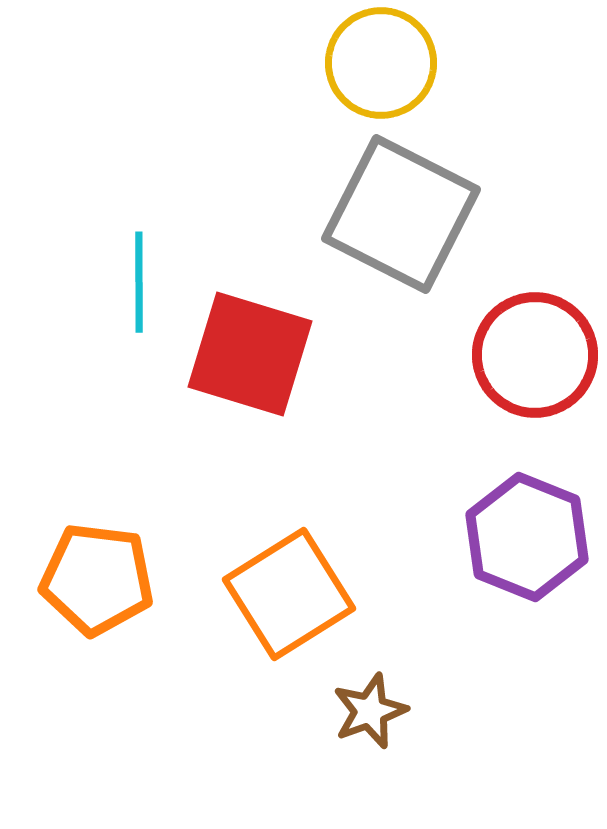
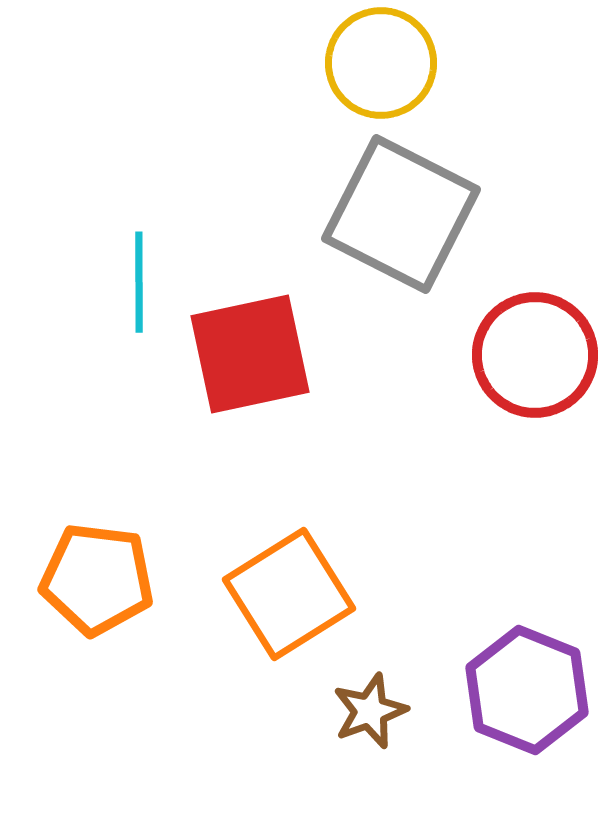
red square: rotated 29 degrees counterclockwise
purple hexagon: moved 153 px down
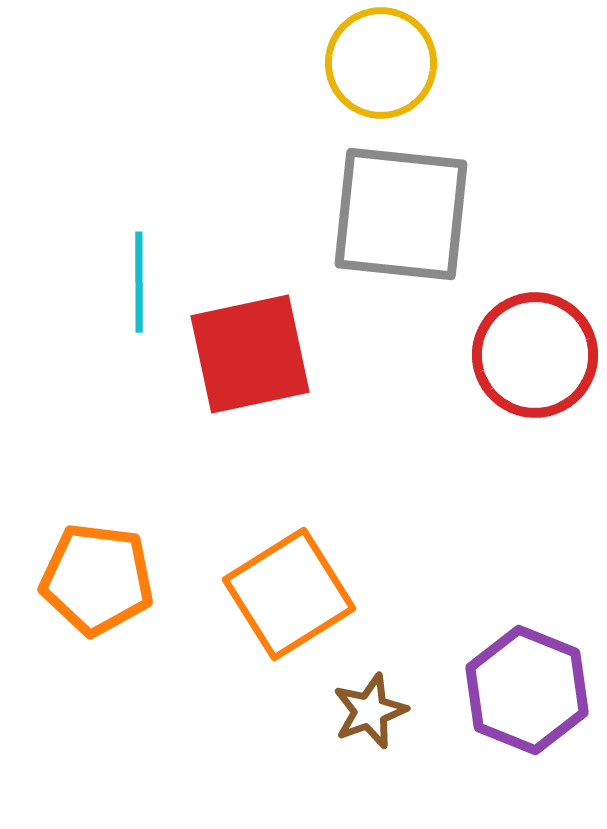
gray square: rotated 21 degrees counterclockwise
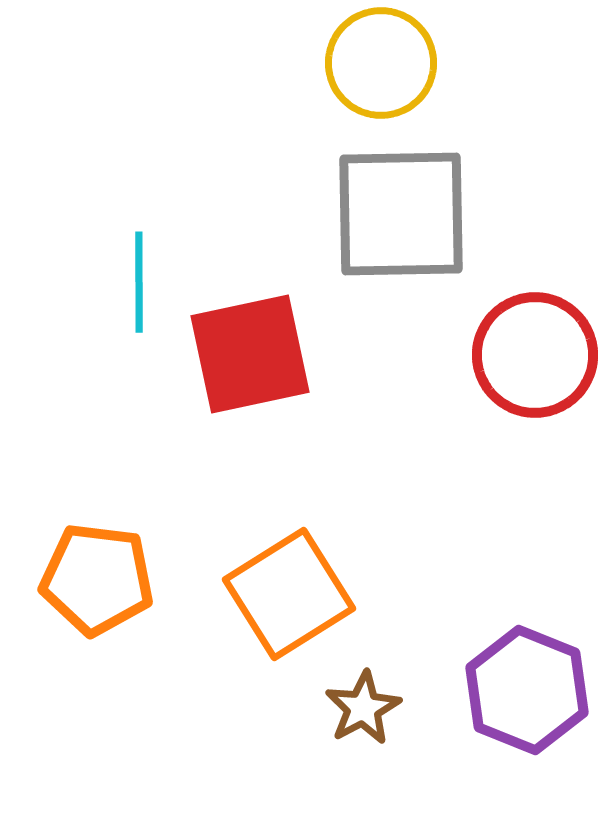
gray square: rotated 7 degrees counterclockwise
brown star: moved 7 px left, 3 px up; rotated 8 degrees counterclockwise
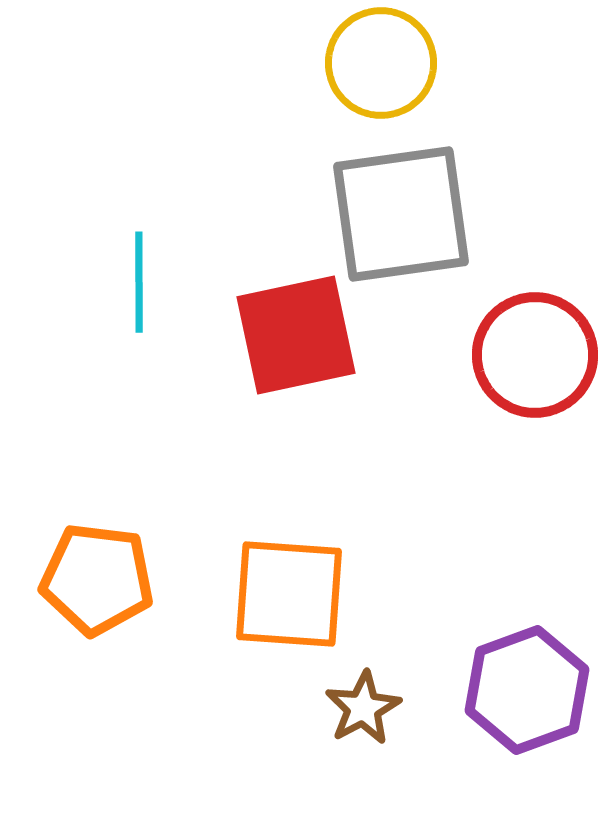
gray square: rotated 7 degrees counterclockwise
red square: moved 46 px right, 19 px up
orange square: rotated 36 degrees clockwise
purple hexagon: rotated 18 degrees clockwise
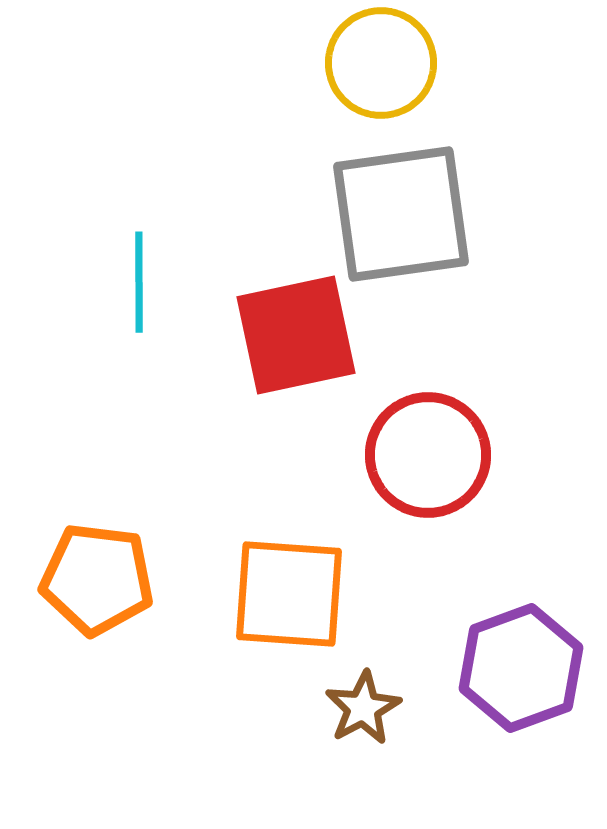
red circle: moved 107 px left, 100 px down
purple hexagon: moved 6 px left, 22 px up
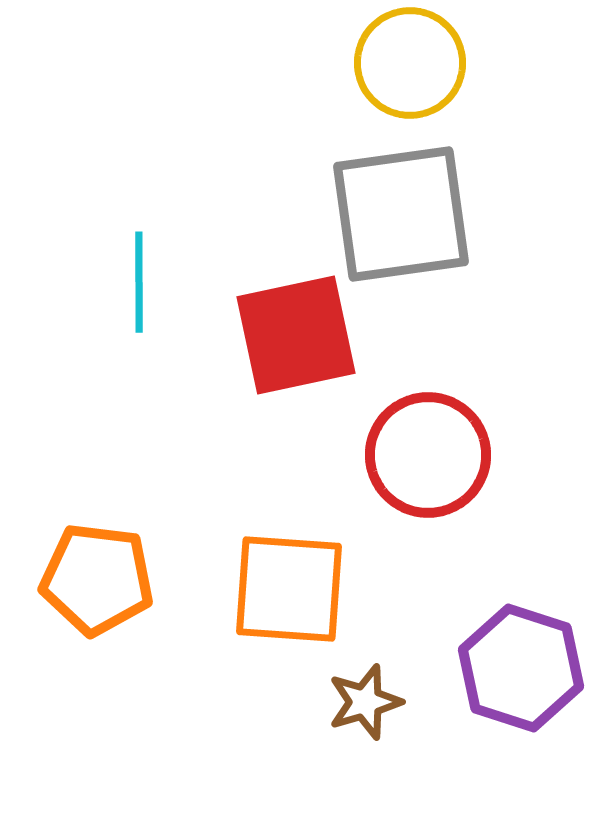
yellow circle: moved 29 px right
orange square: moved 5 px up
purple hexagon: rotated 22 degrees counterclockwise
brown star: moved 2 px right, 6 px up; rotated 12 degrees clockwise
